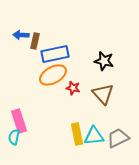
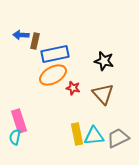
cyan semicircle: moved 1 px right
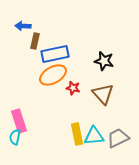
blue arrow: moved 2 px right, 9 px up
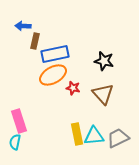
cyan semicircle: moved 5 px down
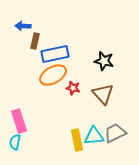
yellow rectangle: moved 6 px down
gray trapezoid: moved 3 px left, 5 px up
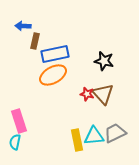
red star: moved 14 px right, 6 px down
